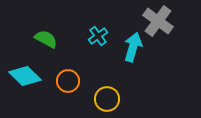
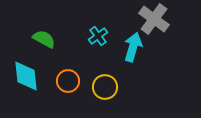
gray cross: moved 4 px left, 2 px up
green semicircle: moved 2 px left
cyan diamond: moved 1 px right; rotated 40 degrees clockwise
yellow circle: moved 2 px left, 12 px up
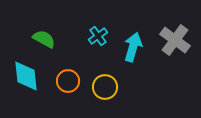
gray cross: moved 21 px right, 21 px down
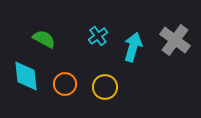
orange circle: moved 3 px left, 3 px down
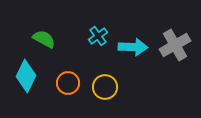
gray cross: moved 5 px down; rotated 24 degrees clockwise
cyan arrow: rotated 76 degrees clockwise
cyan diamond: rotated 32 degrees clockwise
orange circle: moved 3 px right, 1 px up
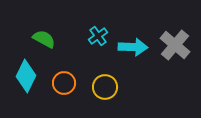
gray cross: rotated 20 degrees counterclockwise
orange circle: moved 4 px left
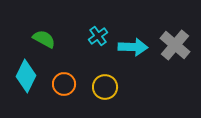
orange circle: moved 1 px down
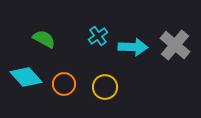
cyan diamond: moved 1 px down; rotated 68 degrees counterclockwise
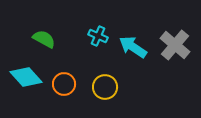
cyan cross: rotated 30 degrees counterclockwise
cyan arrow: rotated 148 degrees counterclockwise
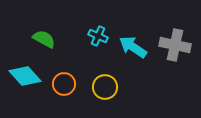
gray cross: rotated 28 degrees counterclockwise
cyan diamond: moved 1 px left, 1 px up
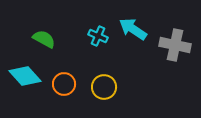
cyan arrow: moved 18 px up
yellow circle: moved 1 px left
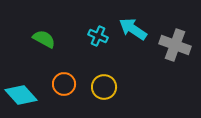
gray cross: rotated 8 degrees clockwise
cyan diamond: moved 4 px left, 19 px down
